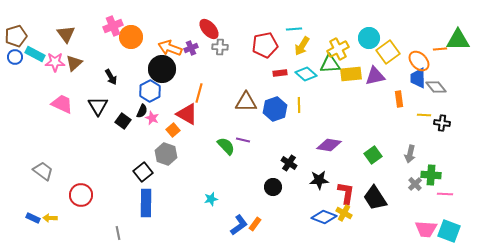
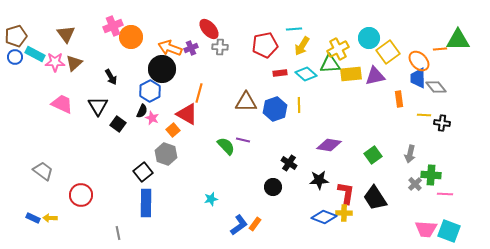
black square at (123, 121): moved 5 px left, 3 px down
yellow cross at (344, 213): rotated 28 degrees counterclockwise
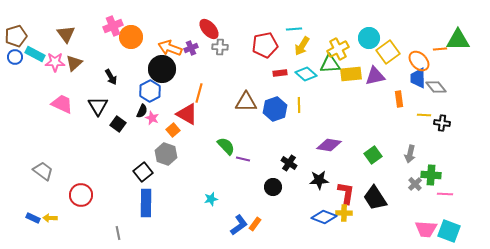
purple line at (243, 140): moved 19 px down
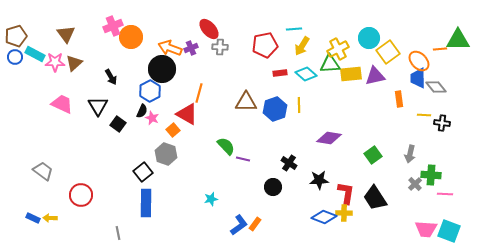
purple diamond at (329, 145): moved 7 px up
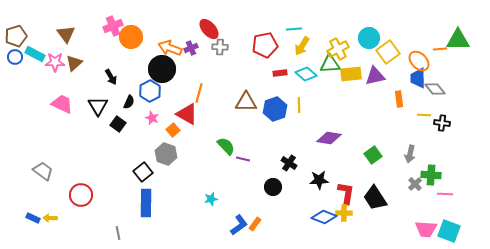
gray diamond at (436, 87): moved 1 px left, 2 px down
black semicircle at (142, 111): moved 13 px left, 9 px up
